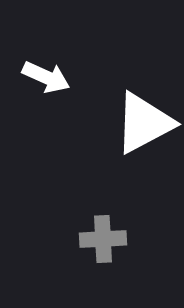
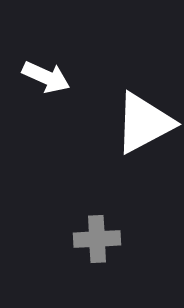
gray cross: moved 6 px left
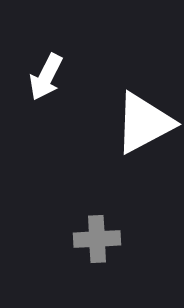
white arrow: rotated 93 degrees clockwise
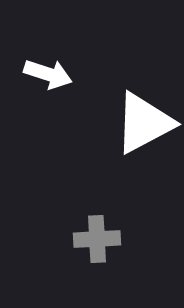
white arrow: moved 2 px right, 3 px up; rotated 99 degrees counterclockwise
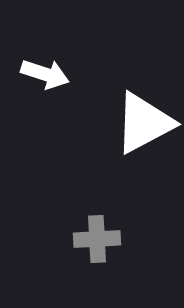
white arrow: moved 3 px left
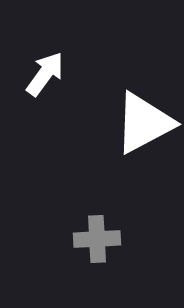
white arrow: rotated 72 degrees counterclockwise
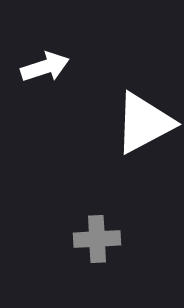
white arrow: moved 7 px up; rotated 36 degrees clockwise
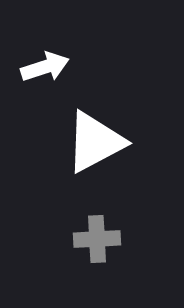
white triangle: moved 49 px left, 19 px down
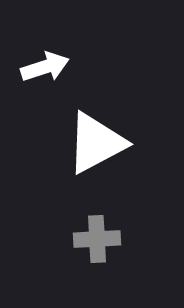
white triangle: moved 1 px right, 1 px down
